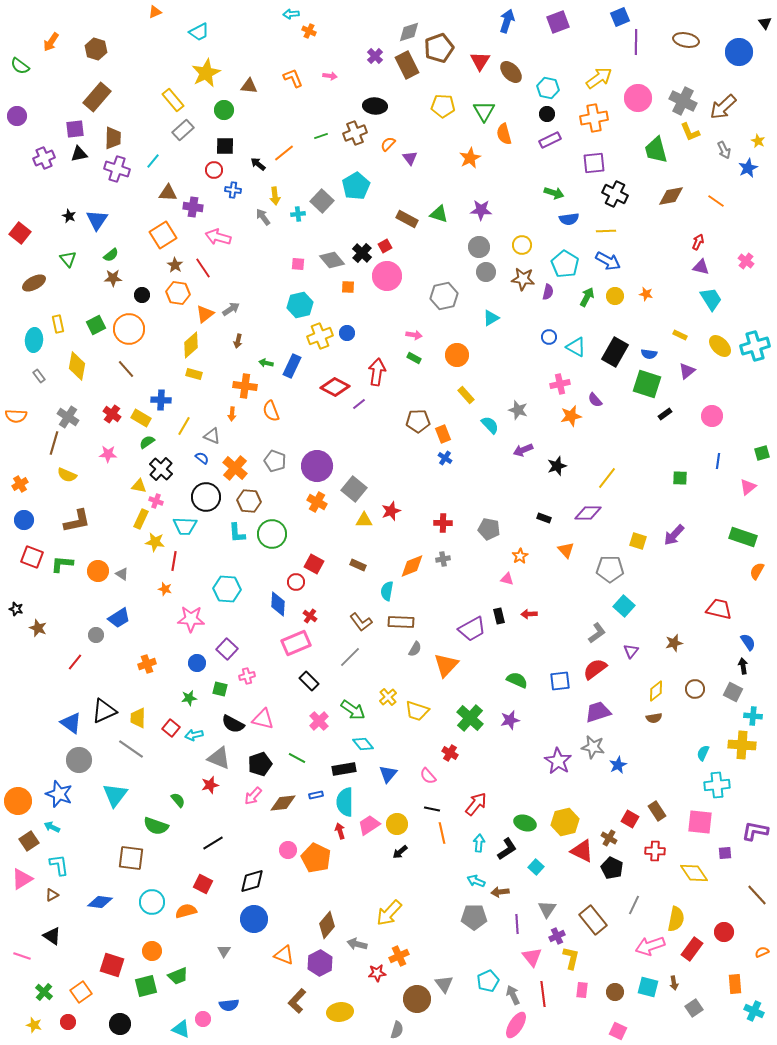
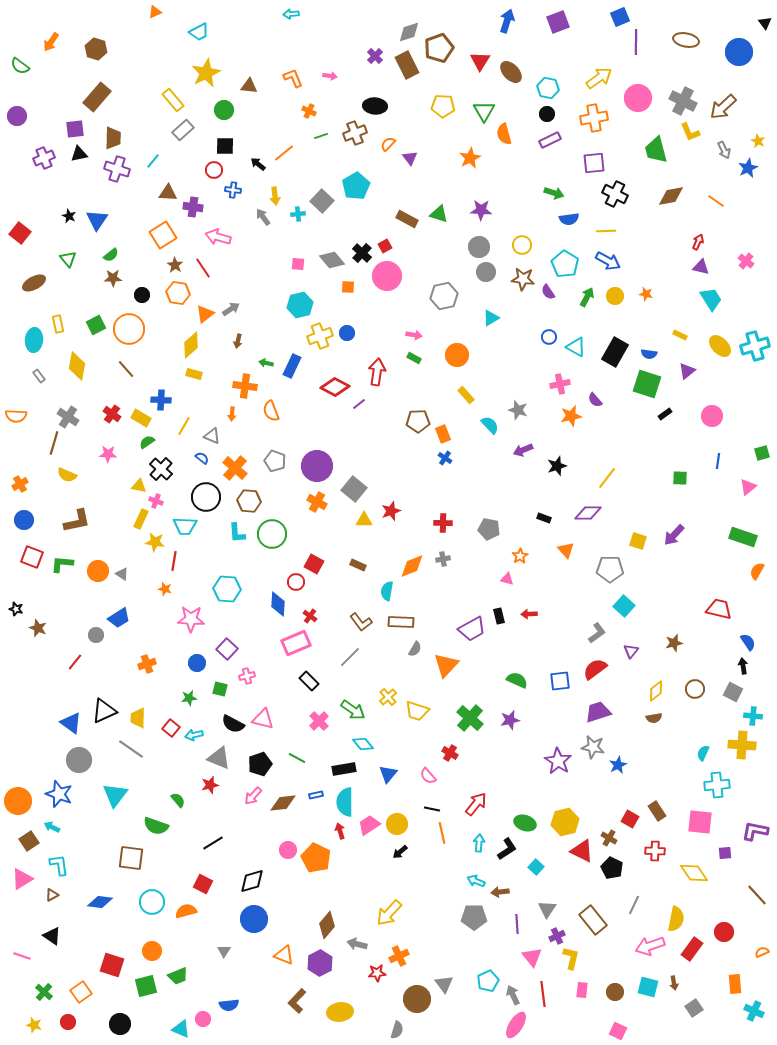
orange cross at (309, 31): moved 80 px down
purple semicircle at (548, 292): rotated 133 degrees clockwise
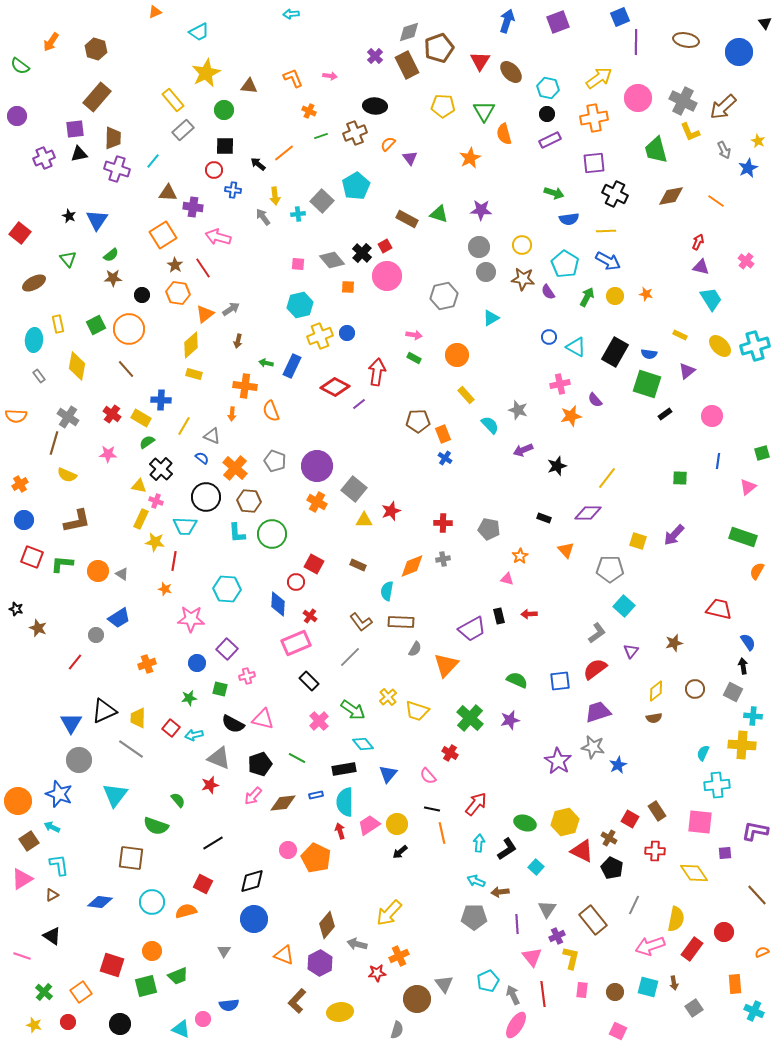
blue triangle at (71, 723): rotated 25 degrees clockwise
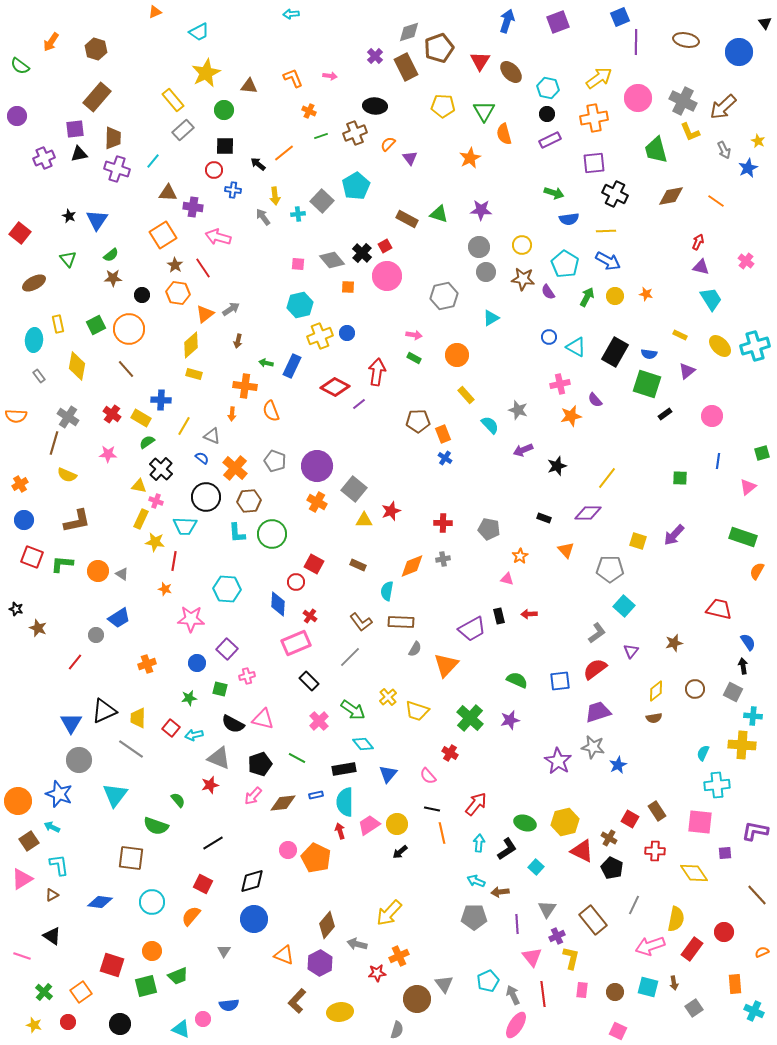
brown rectangle at (407, 65): moved 1 px left, 2 px down
brown hexagon at (249, 501): rotated 10 degrees counterclockwise
orange semicircle at (186, 911): moved 5 px right, 5 px down; rotated 35 degrees counterclockwise
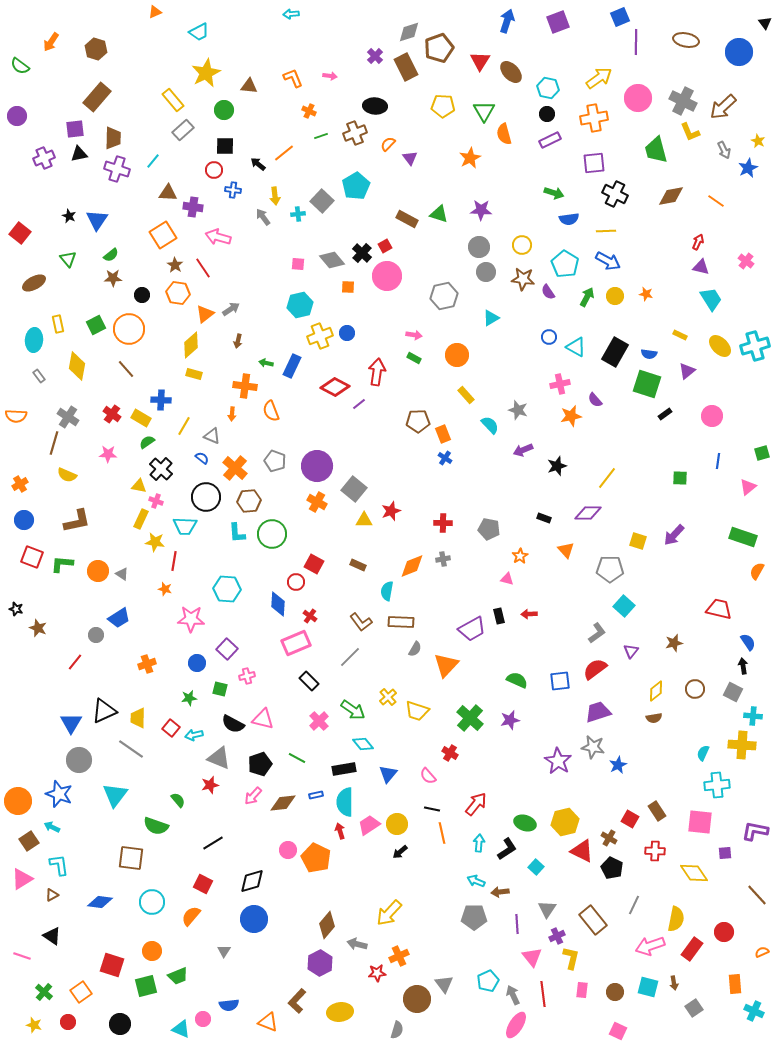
orange triangle at (284, 955): moved 16 px left, 67 px down
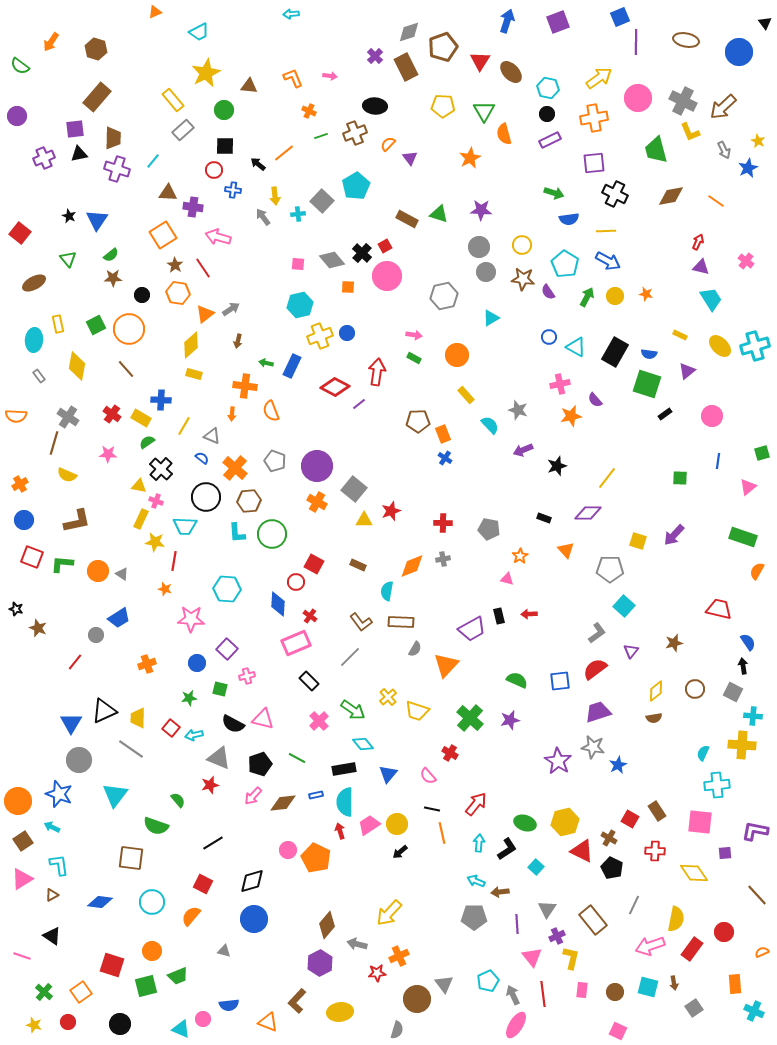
brown pentagon at (439, 48): moved 4 px right, 1 px up
brown square at (29, 841): moved 6 px left
gray triangle at (224, 951): rotated 48 degrees counterclockwise
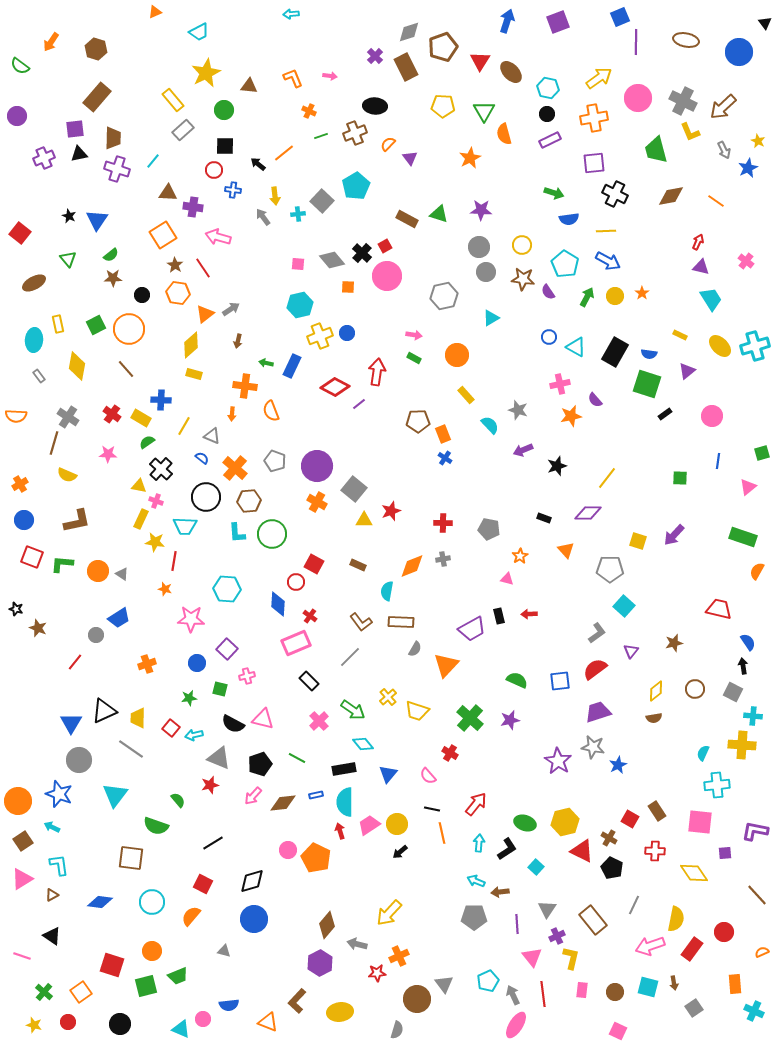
orange star at (646, 294): moved 4 px left, 1 px up; rotated 24 degrees clockwise
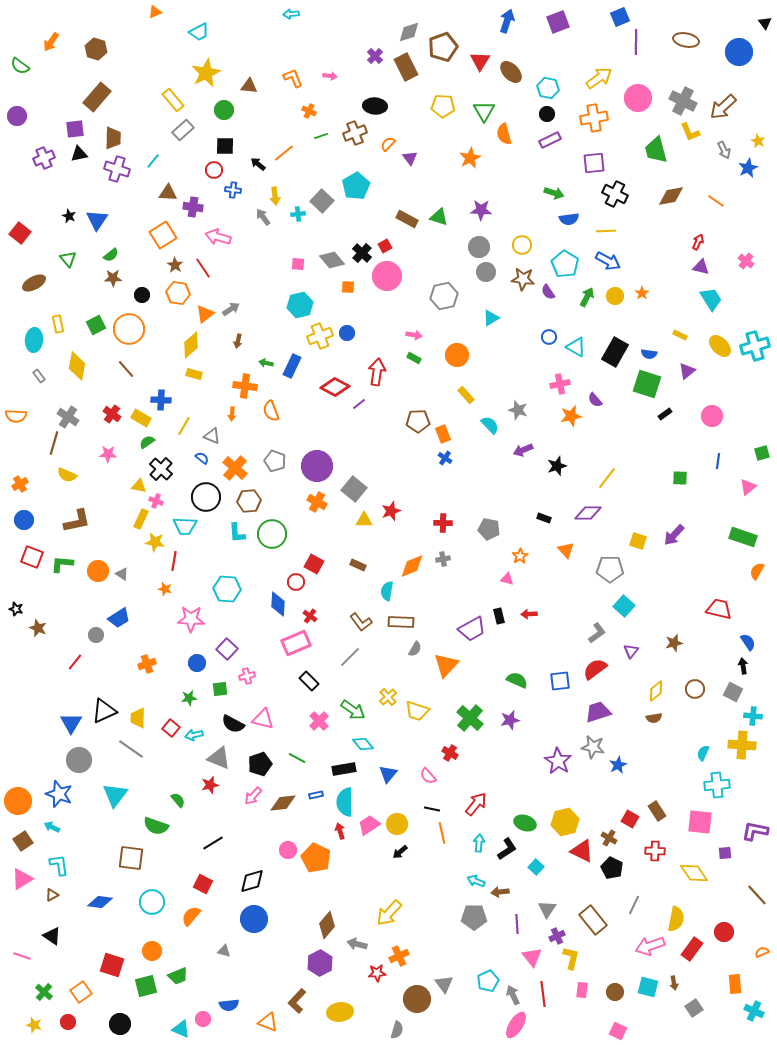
green triangle at (439, 214): moved 3 px down
green square at (220, 689): rotated 21 degrees counterclockwise
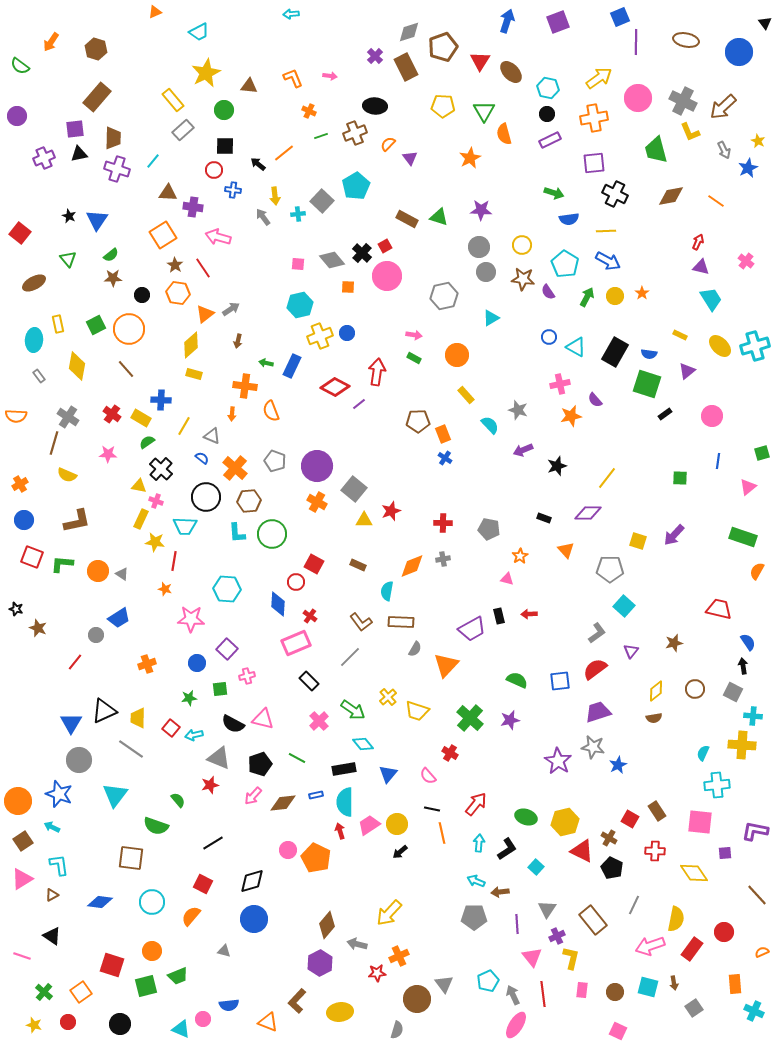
green ellipse at (525, 823): moved 1 px right, 6 px up
